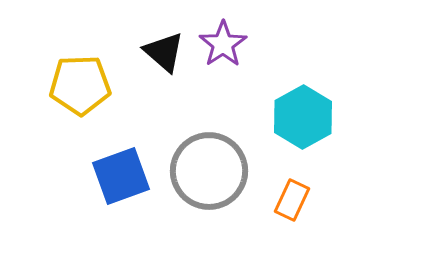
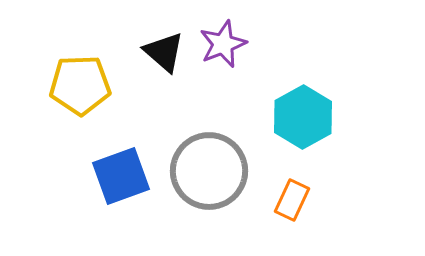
purple star: rotated 12 degrees clockwise
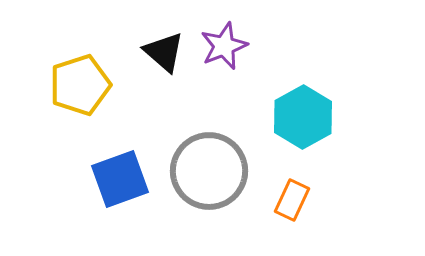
purple star: moved 1 px right, 2 px down
yellow pentagon: rotated 16 degrees counterclockwise
blue square: moved 1 px left, 3 px down
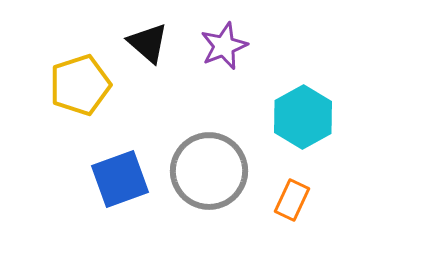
black triangle: moved 16 px left, 9 px up
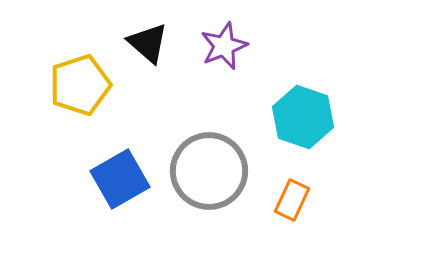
cyan hexagon: rotated 12 degrees counterclockwise
blue square: rotated 10 degrees counterclockwise
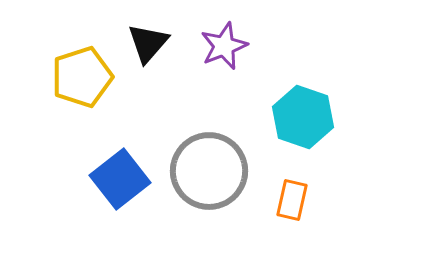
black triangle: rotated 30 degrees clockwise
yellow pentagon: moved 2 px right, 8 px up
blue square: rotated 8 degrees counterclockwise
orange rectangle: rotated 12 degrees counterclockwise
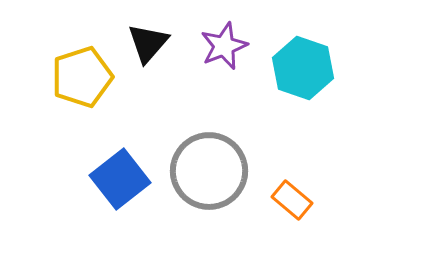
cyan hexagon: moved 49 px up
orange rectangle: rotated 63 degrees counterclockwise
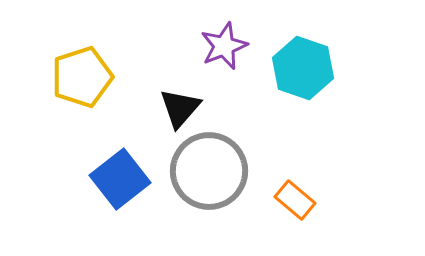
black triangle: moved 32 px right, 65 px down
orange rectangle: moved 3 px right
